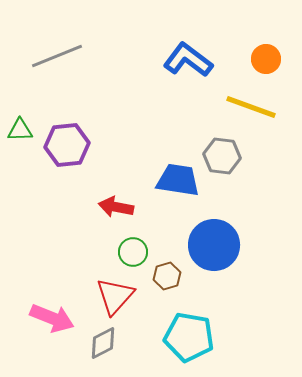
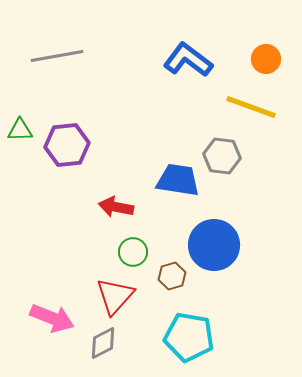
gray line: rotated 12 degrees clockwise
brown hexagon: moved 5 px right
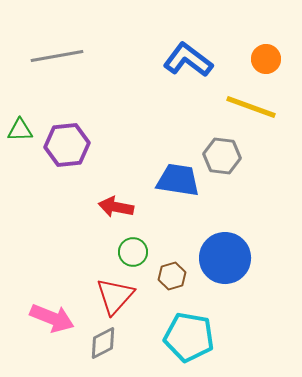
blue circle: moved 11 px right, 13 px down
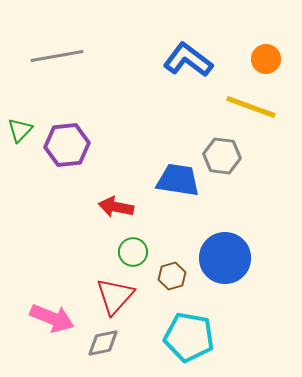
green triangle: rotated 44 degrees counterclockwise
gray diamond: rotated 16 degrees clockwise
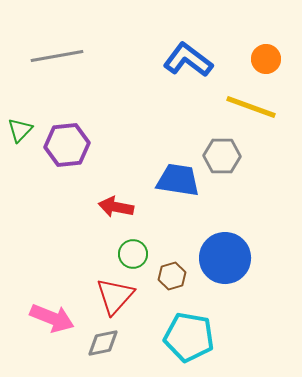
gray hexagon: rotated 6 degrees counterclockwise
green circle: moved 2 px down
